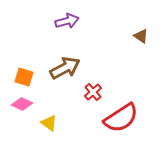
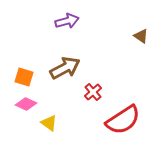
pink diamond: moved 4 px right
red semicircle: moved 2 px right, 2 px down
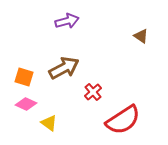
brown arrow: moved 1 px left
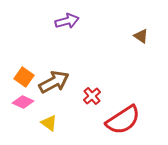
brown arrow: moved 10 px left, 14 px down
orange square: rotated 18 degrees clockwise
red cross: moved 1 px left, 4 px down
pink diamond: moved 3 px left, 2 px up
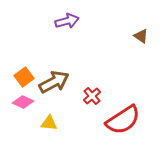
orange square: rotated 18 degrees clockwise
yellow triangle: rotated 30 degrees counterclockwise
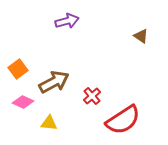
orange square: moved 6 px left, 8 px up
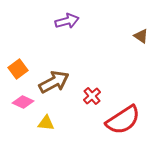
yellow triangle: moved 3 px left
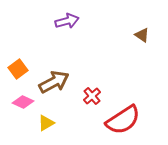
brown triangle: moved 1 px right, 1 px up
yellow triangle: rotated 36 degrees counterclockwise
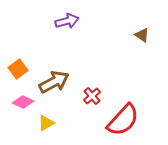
red semicircle: rotated 15 degrees counterclockwise
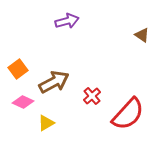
red semicircle: moved 5 px right, 6 px up
